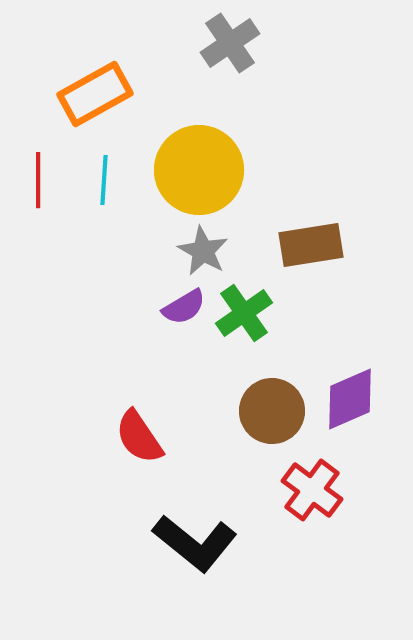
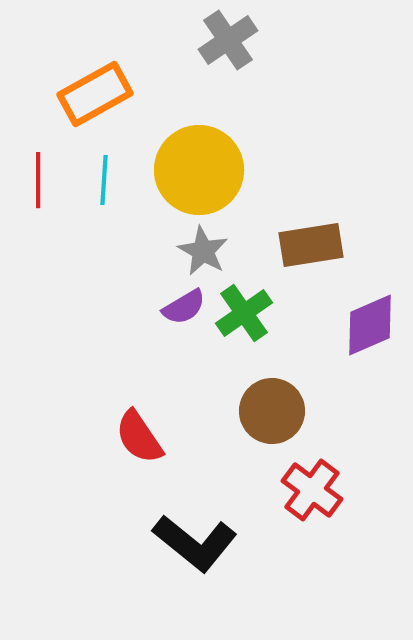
gray cross: moved 2 px left, 3 px up
purple diamond: moved 20 px right, 74 px up
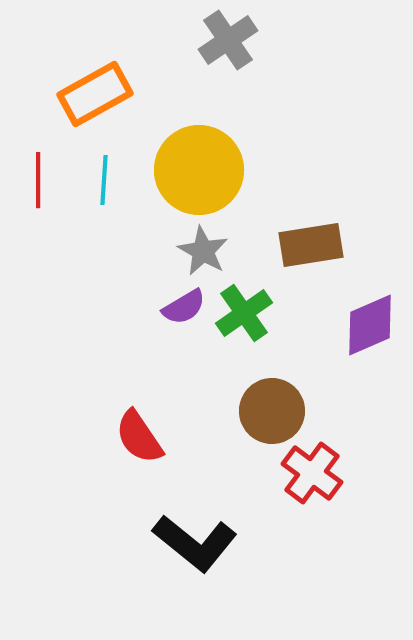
red cross: moved 17 px up
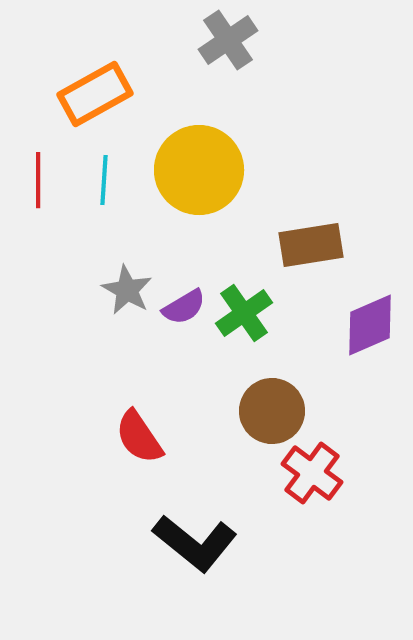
gray star: moved 76 px left, 39 px down
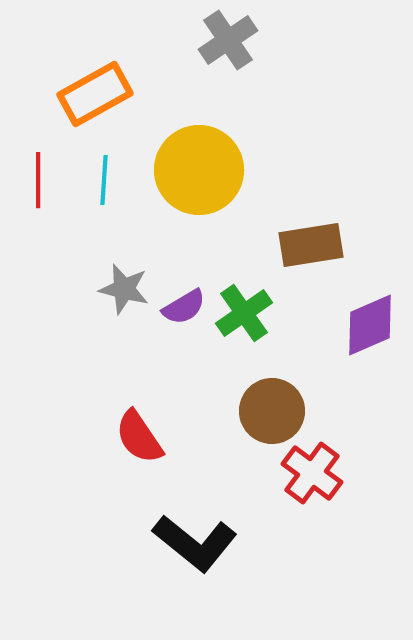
gray star: moved 3 px left, 1 px up; rotated 15 degrees counterclockwise
